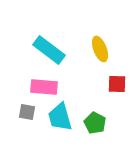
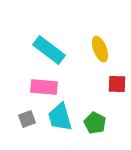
gray square: moved 7 px down; rotated 30 degrees counterclockwise
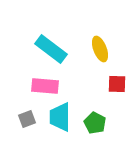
cyan rectangle: moved 2 px right, 1 px up
pink rectangle: moved 1 px right, 1 px up
cyan trapezoid: rotated 16 degrees clockwise
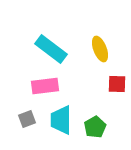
pink rectangle: rotated 12 degrees counterclockwise
cyan trapezoid: moved 1 px right, 3 px down
green pentagon: moved 4 px down; rotated 15 degrees clockwise
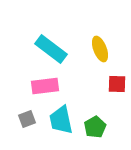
cyan trapezoid: rotated 12 degrees counterclockwise
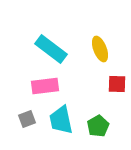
green pentagon: moved 3 px right, 1 px up
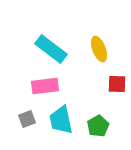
yellow ellipse: moved 1 px left
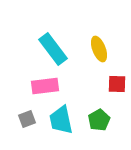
cyan rectangle: moved 2 px right; rotated 16 degrees clockwise
green pentagon: moved 1 px right, 6 px up
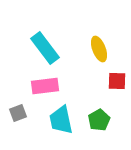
cyan rectangle: moved 8 px left, 1 px up
red square: moved 3 px up
gray square: moved 9 px left, 6 px up
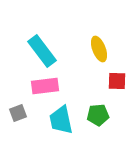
cyan rectangle: moved 3 px left, 3 px down
green pentagon: moved 1 px left, 5 px up; rotated 25 degrees clockwise
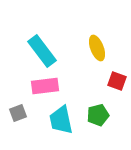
yellow ellipse: moved 2 px left, 1 px up
red square: rotated 18 degrees clockwise
green pentagon: rotated 10 degrees counterclockwise
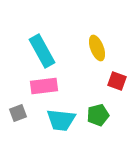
cyan rectangle: rotated 8 degrees clockwise
pink rectangle: moved 1 px left
cyan trapezoid: rotated 72 degrees counterclockwise
